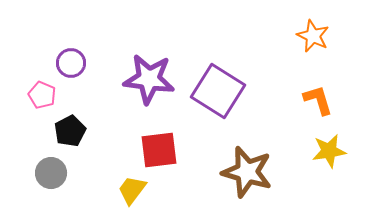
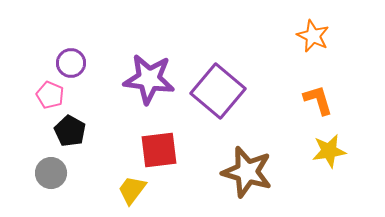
purple square: rotated 8 degrees clockwise
pink pentagon: moved 8 px right
black pentagon: rotated 16 degrees counterclockwise
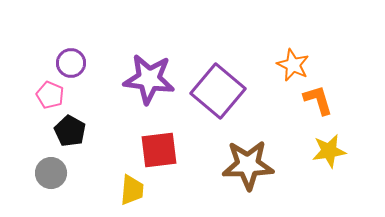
orange star: moved 20 px left, 29 px down
brown star: moved 1 px right, 7 px up; rotated 18 degrees counterclockwise
yellow trapezoid: rotated 148 degrees clockwise
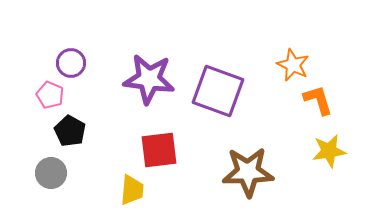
purple square: rotated 20 degrees counterclockwise
brown star: moved 7 px down
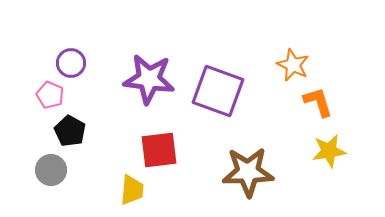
orange L-shape: moved 2 px down
gray circle: moved 3 px up
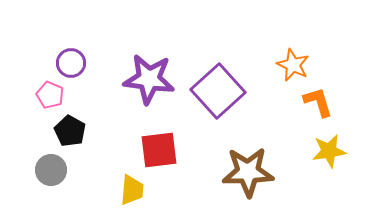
purple square: rotated 28 degrees clockwise
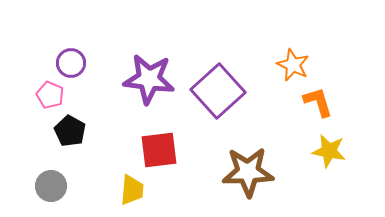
yellow star: rotated 20 degrees clockwise
gray circle: moved 16 px down
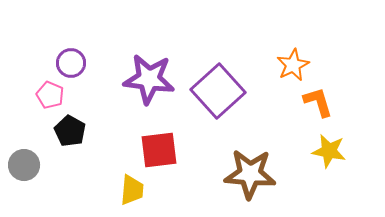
orange star: rotated 20 degrees clockwise
brown star: moved 2 px right, 2 px down; rotated 6 degrees clockwise
gray circle: moved 27 px left, 21 px up
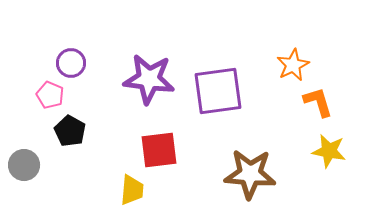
purple square: rotated 34 degrees clockwise
